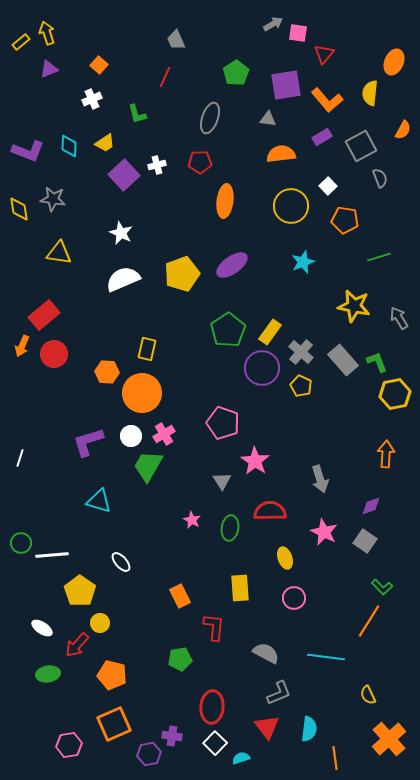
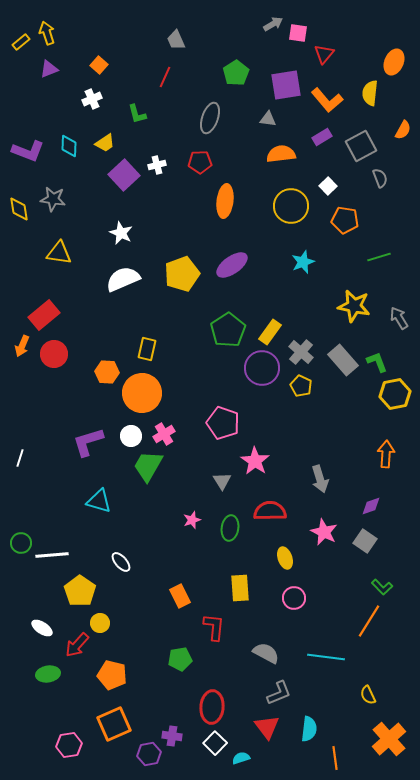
pink star at (192, 520): rotated 24 degrees clockwise
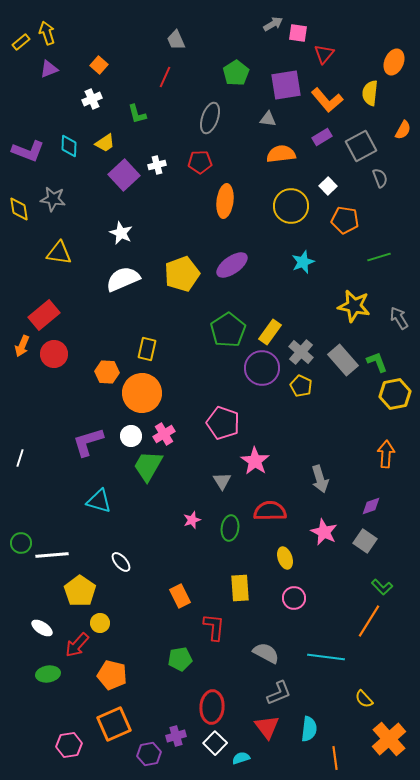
yellow semicircle at (368, 695): moved 4 px left, 4 px down; rotated 18 degrees counterclockwise
purple cross at (172, 736): moved 4 px right; rotated 24 degrees counterclockwise
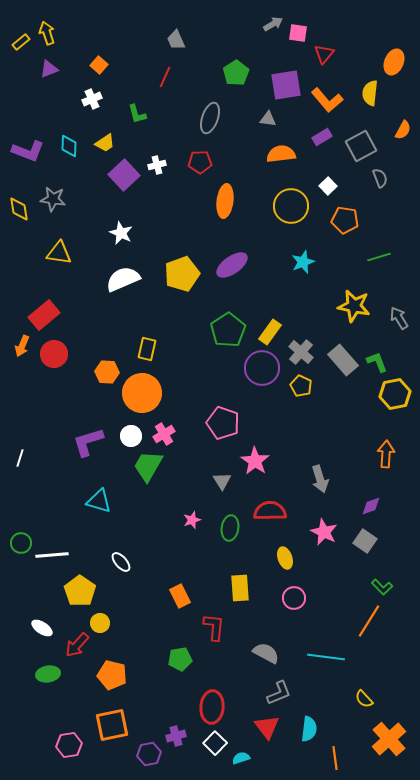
orange square at (114, 724): moved 2 px left, 1 px down; rotated 12 degrees clockwise
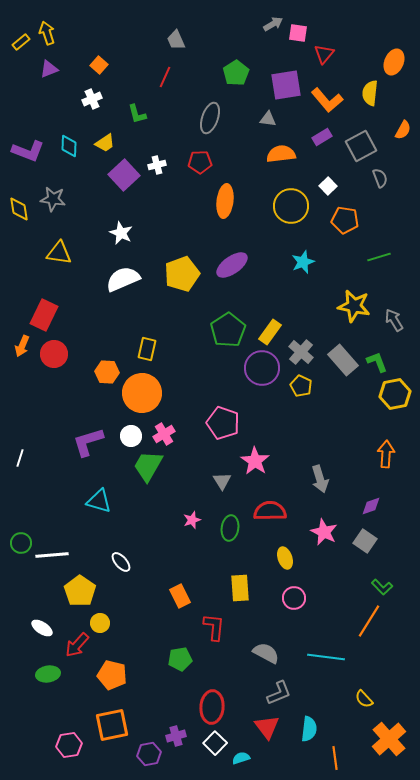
red rectangle at (44, 315): rotated 24 degrees counterclockwise
gray arrow at (399, 318): moved 5 px left, 2 px down
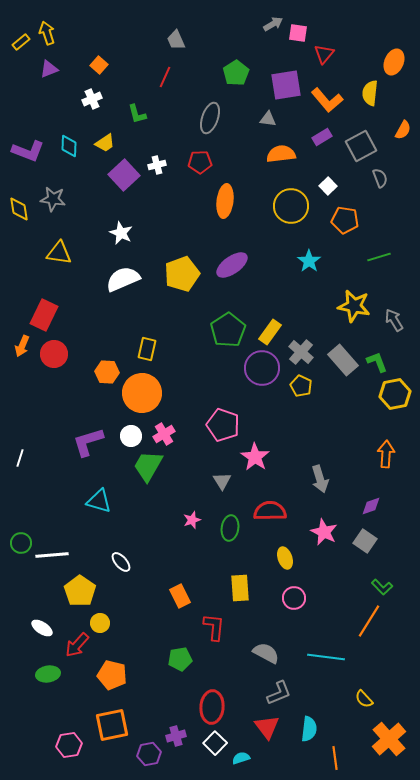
cyan star at (303, 262): moved 6 px right, 1 px up; rotated 15 degrees counterclockwise
pink pentagon at (223, 423): moved 2 px down
pink star at (255, 461): moved 4 px up
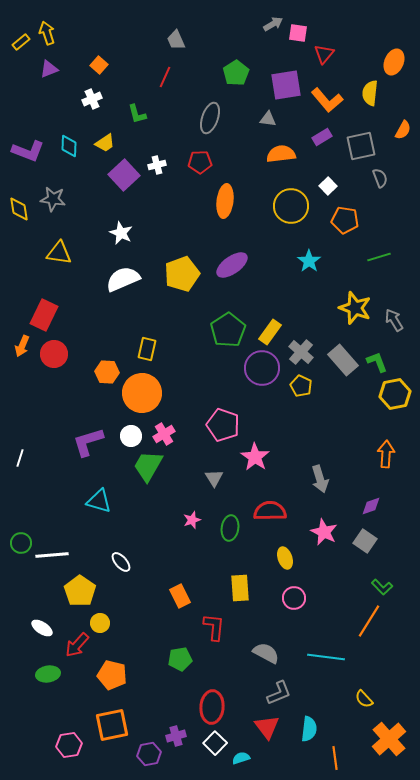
gray square at (361, 146): rotated 16 degrees clockwise
yellow star at (354, 306): moved 1 px right, 2 px down; rotated 8 degrees clockwise
gray triangle at (222, 481): moved 8 px left, 3 px up
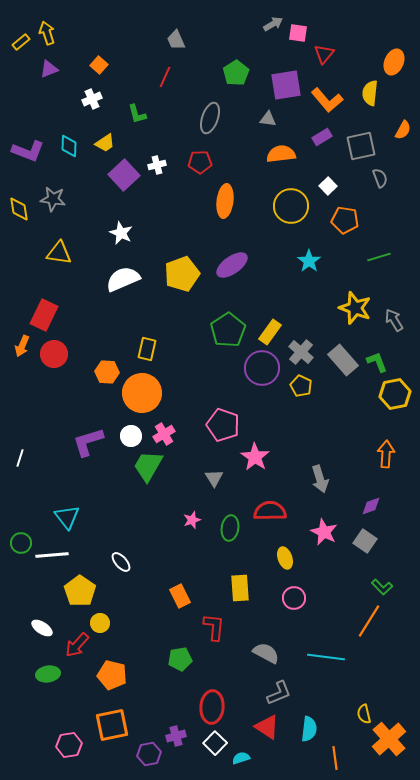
cyan triangle at (99, 501): moved 32 px left, 16 px down; rotated 36 degrees clockwise
yellow semicircle at (364, 699): moved 15 px down; rotated 30 degrees clockwise
red triangle at (267, 727): rotated 20 degrees counterclockwise
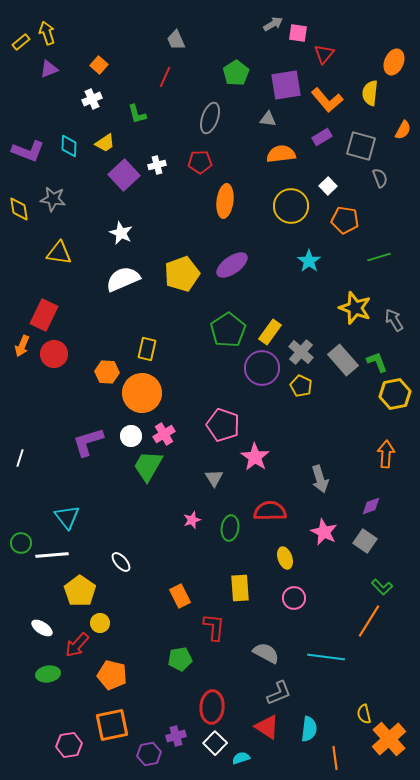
gray square at (361, 146): rotated 28 degrees clockwise
